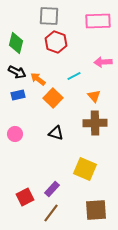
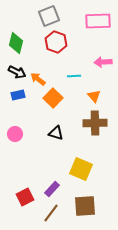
gray square: rotated 25 degrees counterclockwise
cyan line: rotated 24 degrees clockwise
yellow square: moved 4 px left
brown square: moved 11 px left, 4 px up
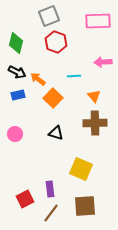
purple rectangle: moved 2 px left; rotated 49 degrees counterclockwise
red square: moved 2 px down
